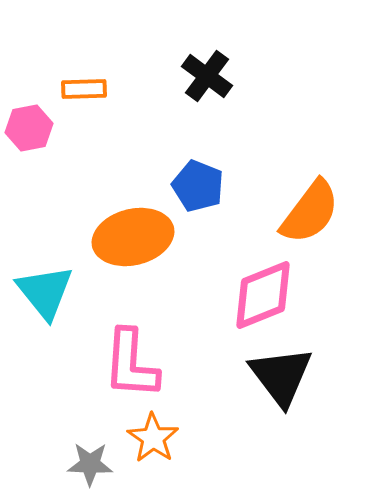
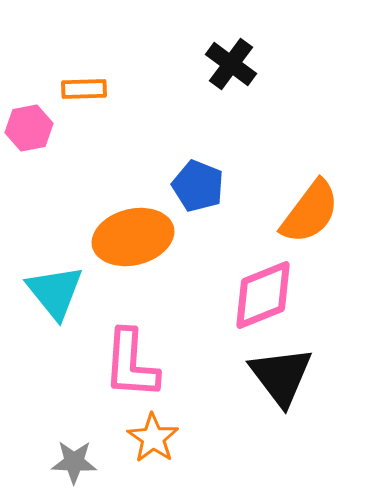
black cross: moved 24 px right, 12 px up
cyan triangle: moved 10 px right
gray star: moved 16 px left, 2 px up
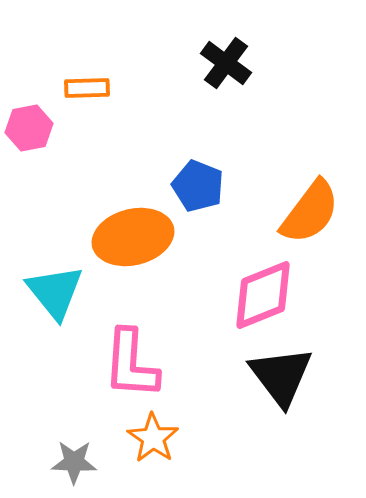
black cross: moved 5 px left, 1 px up
orange rectangle: moved 3 px right, 1 px up
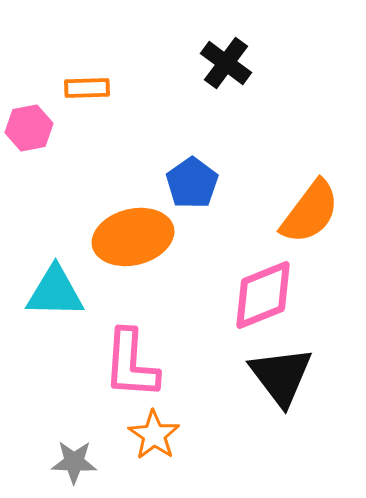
blue pentagon: moved 6 px left, 3 px up; rotated 15 degrees clockwise
cyan triangle: rotated 50 degrees counterclockwise
orange star: moved 1 px right, 3 px up
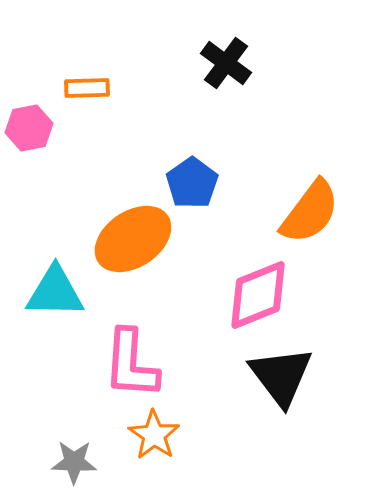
orange ellipse: moved 2 px down; rotated 20 degrees counterclockwise
pink diamond: moved 5 px left
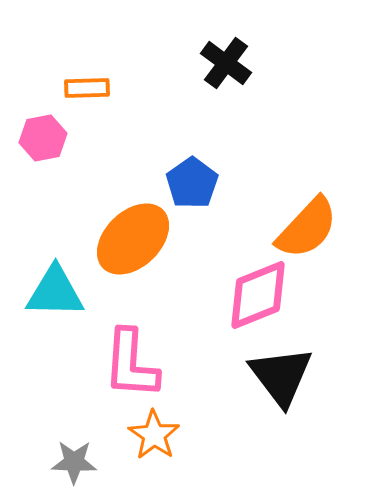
pink hexagon: moved 14 px right, 10 px down
orange semicircle: moved 3 px left, 16 px down; rotated 6 degrees clockwise
orange ellipse: rotated 10 degrees counterclockwise
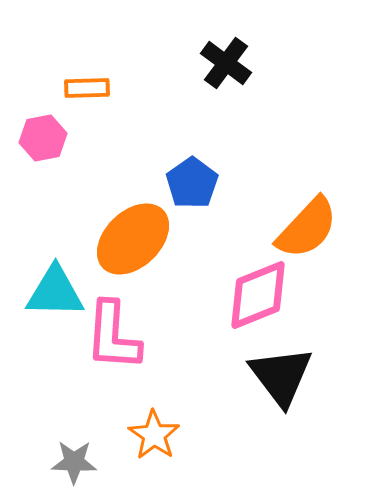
pink L-shape: moved 18 px left, 28 px up
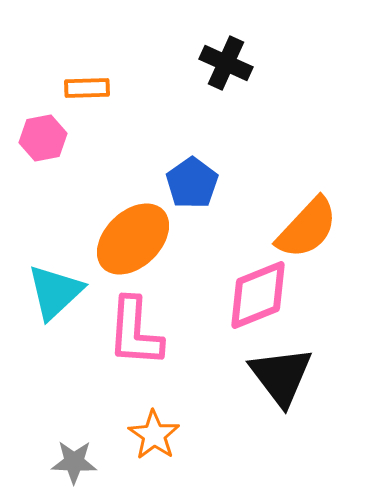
black cross: rotated 12 degrees counterclockwise
cyan triangle: rotated 44 degrees counterclockwise
pink L-shape: moved 22 px right, 4 px up
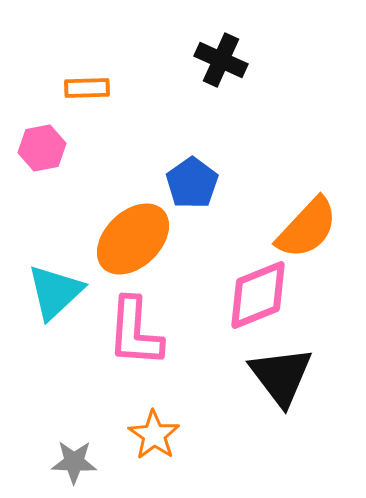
black cross: moved 5 px left, 3 px up
pink hexagon: moved 1 px left, 10 px down
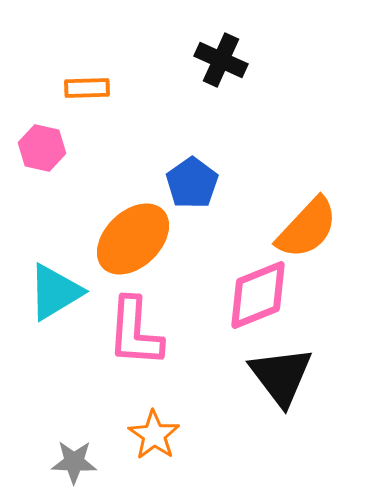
pink hexagon: rotated 24 degrees clockwise
cyan triangle: rotated 12 degrees clockwise
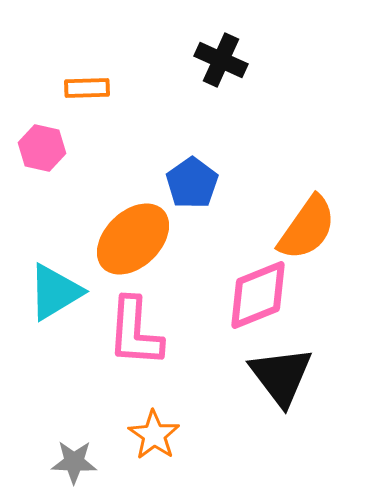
orange semicircle: rotated 8 degrees counterclockwise
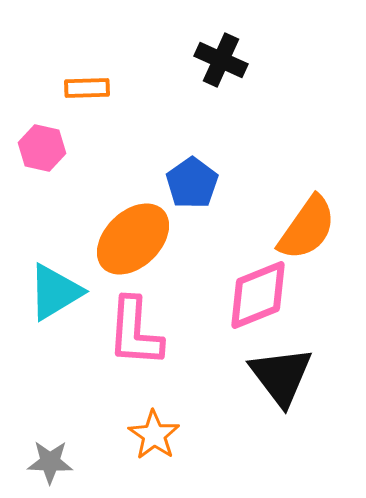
gray star: moved 24 px left
